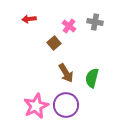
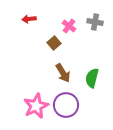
brown arrow: moved 3 px left
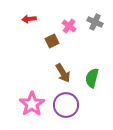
gray cross: rotated 14 degrees clockwise
brown square: moved 2 px left, 2 px up; rotated 16 degrees clockwise
pink star: moved 4 px left, 2 px up; rotated 10 degrees counterclockwise
